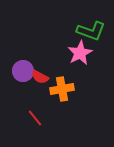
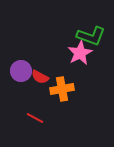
green L-shape: moved 5 px down
purple circle: moved 2 px left
red line: rotated 24 degrees counterclockwise
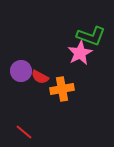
red line: moved 11 px left, 14 px down; rotated 12 degrees clockwise
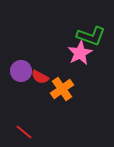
orange cross: rotated 25 degrees counterclockwise
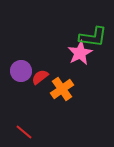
green L-shape: moved 2 px right, 1 px down; rotated 12 degrees counterclockwise
red semicircle: rotated 114 degrees clockwise
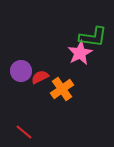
red semicircle: rotated 12 degrees clockwise
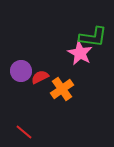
pink star: rotated 15 degrees counterclockwise
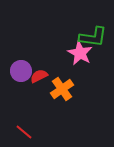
red semicircle: moved 1 px left, 1 px up
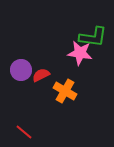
pink star: rotated 20 degrees counterclockwise
purple circle: moved 1 px up
red semicircle: moved 2 px right, 1 px up
orange cross: moved 3 px right, 2 px down; rotated 25 degrees counterclockwise
